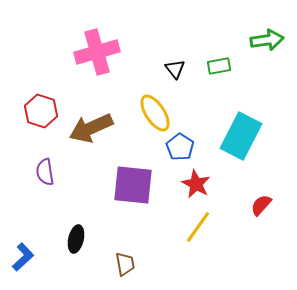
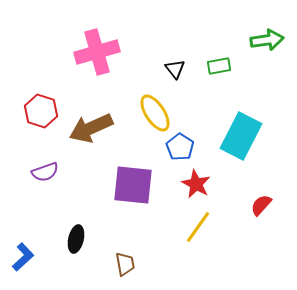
purple semicircle: rotated 100 degrees counterclockwise
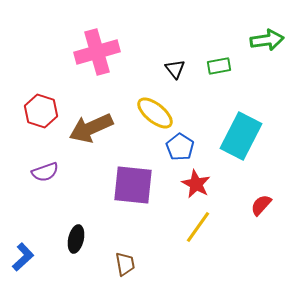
yellow ellipse: rotated 18 degrees counterclockwise
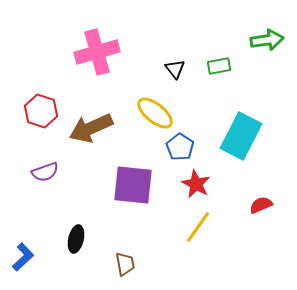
red semicircle: rotated 25 degrees clockwise
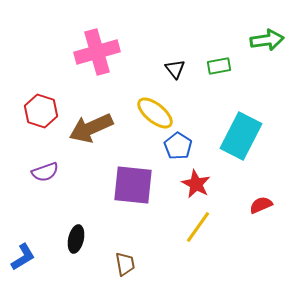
blue pentagon: moved 2 px left, 1 px up
blue L-shape: rotated 12 degrees clockwise
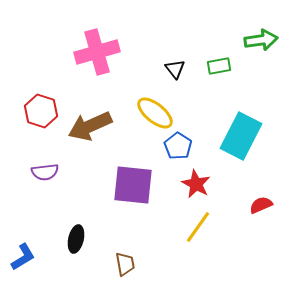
green arrow: moved 6 px left
brown arrow: moved 1 px left, 2 px up
purple semicircle: rotated 12 degrees clockwise
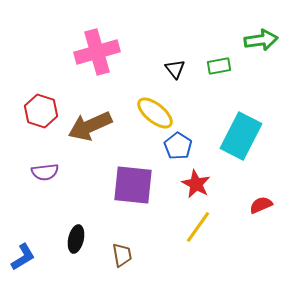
brown trapezoid: moved 3 px left, 9 px up
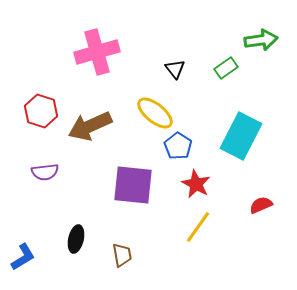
green rectangle: moved 7 px right, 2 px down; rotated 25 degrees counterclockwise
